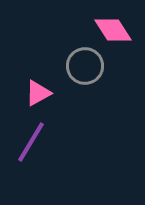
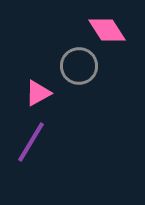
pink diamond: moved 6 px left
gray circle: moved 6 px left
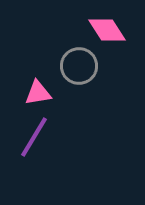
pink triangle: rotated 20 degrees clockwise
purple line: moved 3 px right, 5 px up
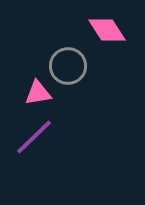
gray circle: moved 11 px left
purple line: rotated 15 degrees clockwise
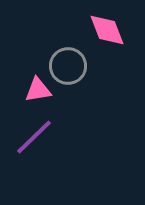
pink diamond: rotated 12 degrees clockwise
pink triangle: moved 3 px up
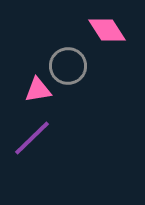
pink diamond: rotated 12 degrees counterclockwise
purple line: moved 2 px left, 1 px down
